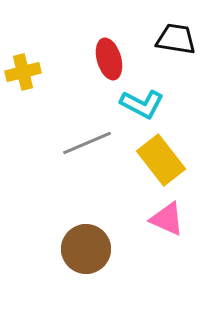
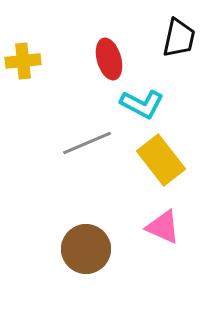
black trapezoid: moved 3 px right, 1 px up; rotated 93 degrees clockwise
yellow cross: moved 11 px up; rotated 8 degrees clockwise
pink triangle: moved 4 px left, 8 px down
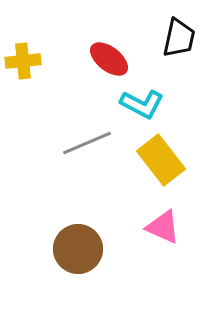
red ellipse: rotated 36 degrees counterclockwise
brown circle: moved 8 px left
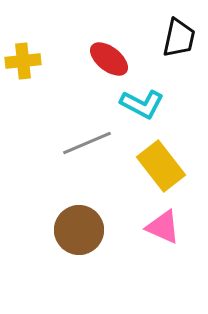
yellow rectangle: moved 6 px down
brown circle: moved 1 px right, 19 px up
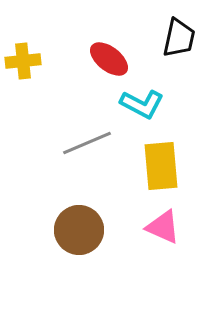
yellow rectangle: rotated 33 degrees clockwise
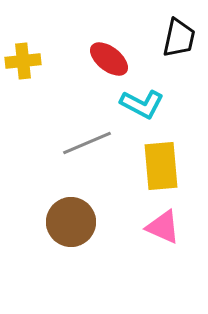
brown circle: moved 8 px left, 8 px up
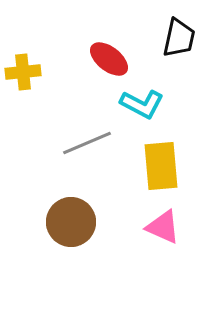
yellow cross: moved 11 px down
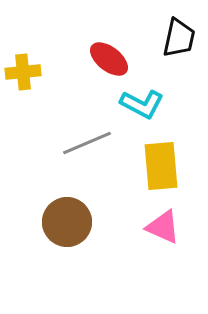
brown circle: moved 4 px left
